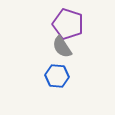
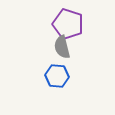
gray semicircle: rotated 20 degrees clockwise
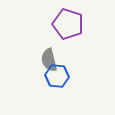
gray semicircle: moved 13 px left, 13 px down
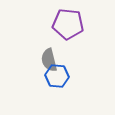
purple pentagon: rotated 12 degrees counterclockwise
